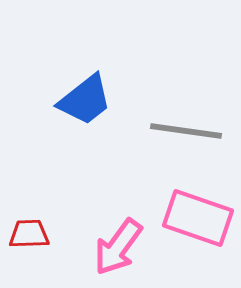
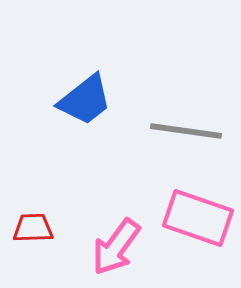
red trapezoid: moved 4 px right, 6 px up
pink arrow: moved 2 px left
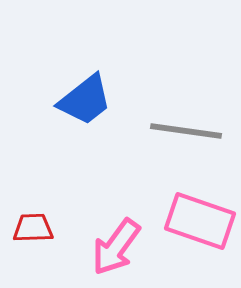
pink rectangle: moved 2 px right, 3 px down
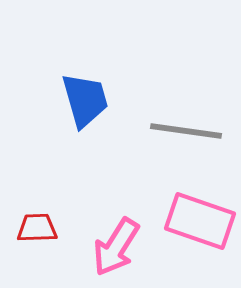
blue trapezoid: rotated 68 degrees counterclockwise
red trapezoid: moved 4 px right
pink arrow: rotated 4 degrees counterclockwise
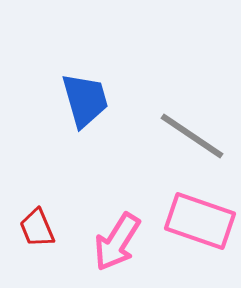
gray line: moved 6 px right, 5 px down; rotated 26 degrees clockwise
red trapezoid: rotated 111 degrees counterclockwise
pink arrow: moved 1 px right, 5 px up
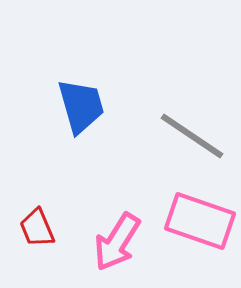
blue trapezoid: moved 4 px left, 6 px down
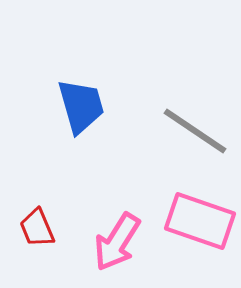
gray line: moved 3 px right, 5 px up
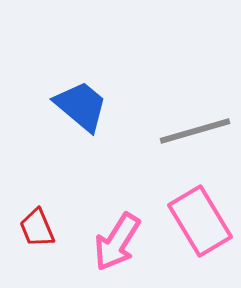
blue trapezoid: rotated 34 degrees counterclockwise
gray line: rotated 50 degrees counterclockwise
pink rectangle: rotated 40 degrees clockwise
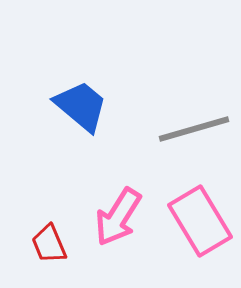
gray line: moved 1 px left, 2 px up
red trapezoid: moved 12 px right, 16 px down
pink arrow: moved 1 px right, 25 px up
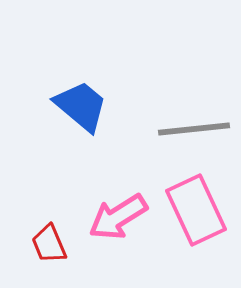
gray line: rotated 10 degrees clockwise
pink arrow: rotated 26 degrees clockwise
pink rectangle: moved 4 px left, 11 px up; rotated 6 degrees clockwise
